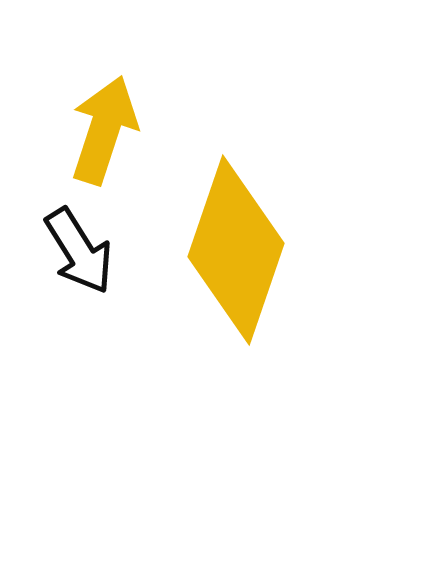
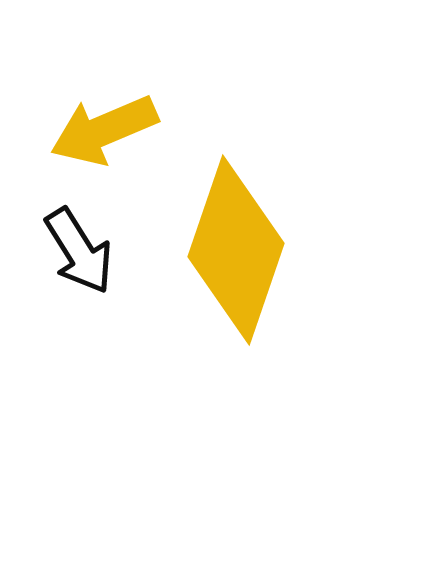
yellow arrow: rotated 131 degrees counterclockwise
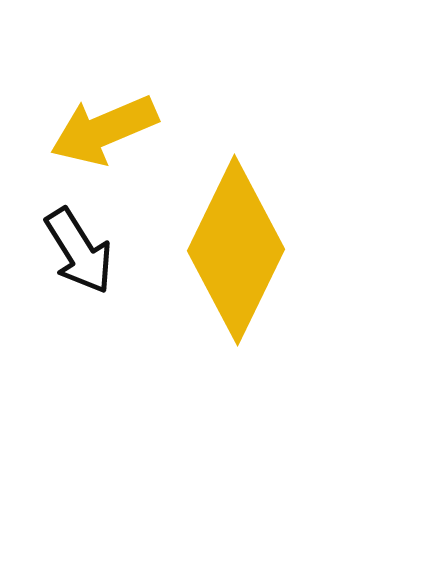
yellow diamond: rotated 7 degrees clockwise
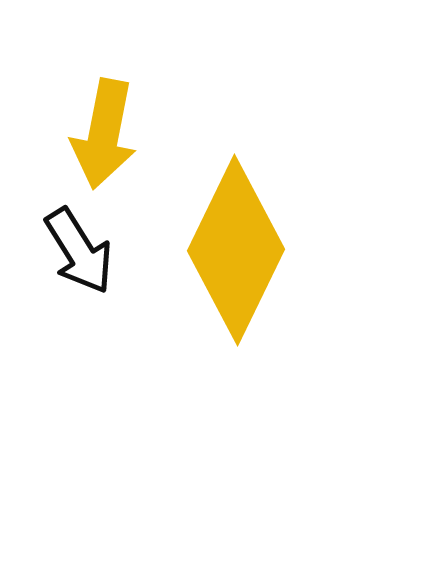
yellow arrow: moved 4 px down; rotated 56 degrees counterclockwise
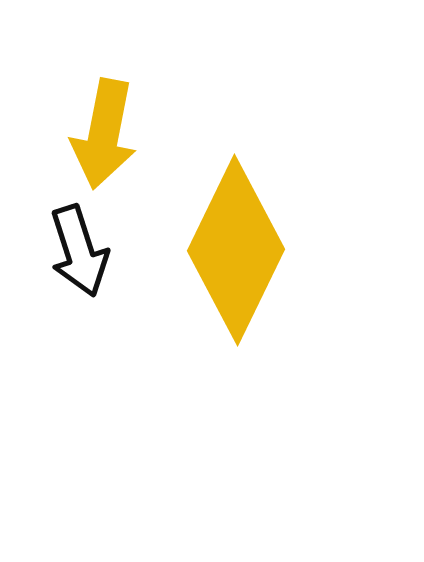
black arrow: rotated 14 degrees clockwise
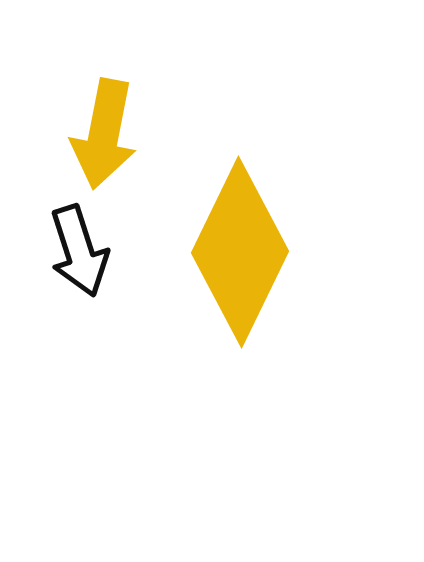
yellow diamond: moved 4 px right, 2 px down
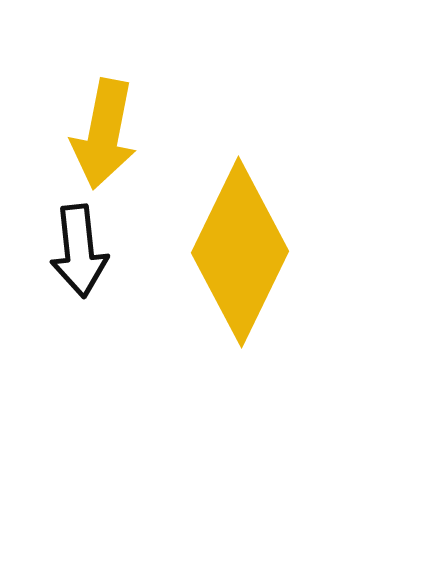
black arrow: rotated 12 degrees clockwise
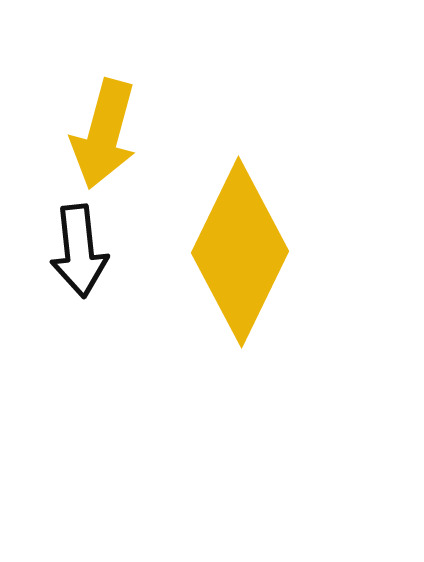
yellow arrow: rotated 4 degrees clockwise
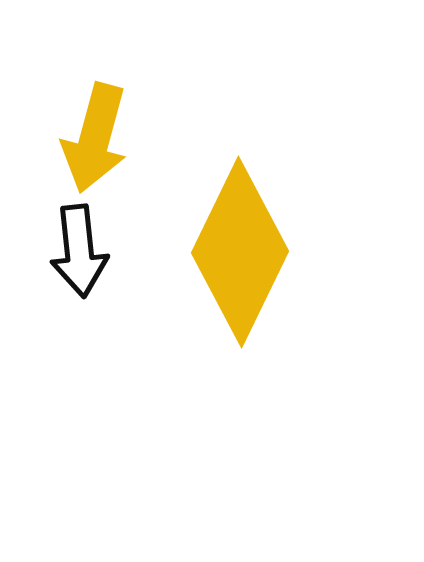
yellow arrow: moved 9 px left, 4 px down
